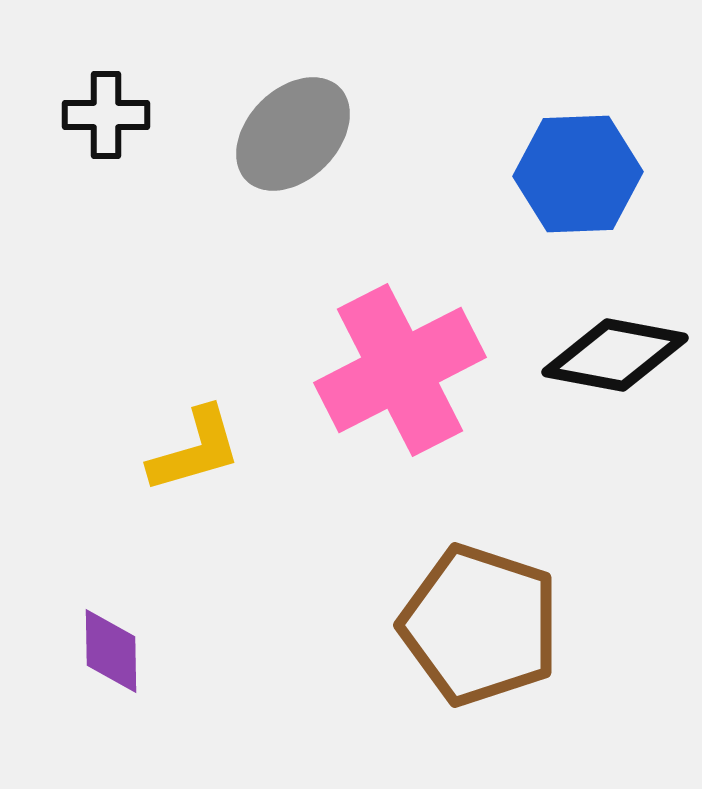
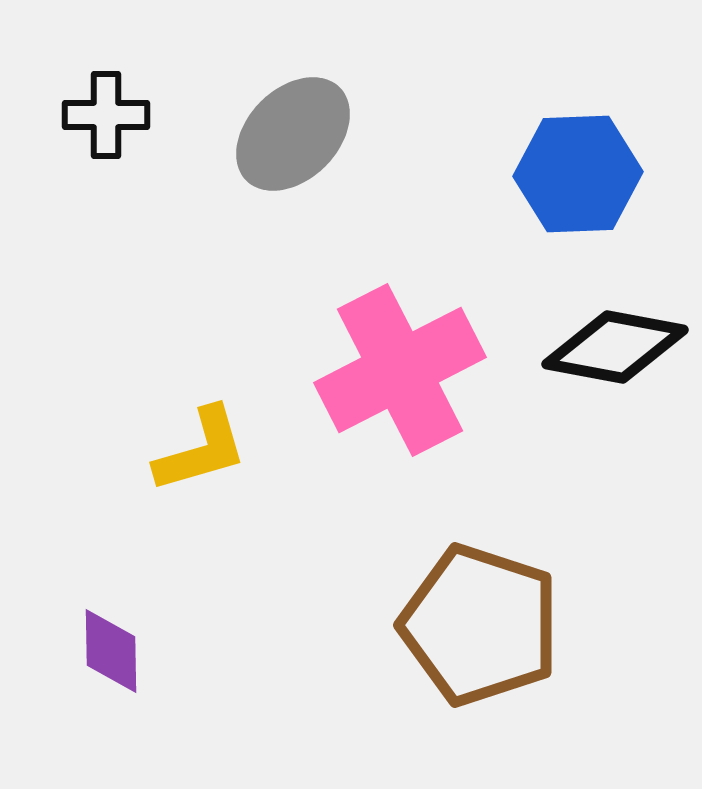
black diamond: moved 8 px up
yellow L-shape: moved 6 px right
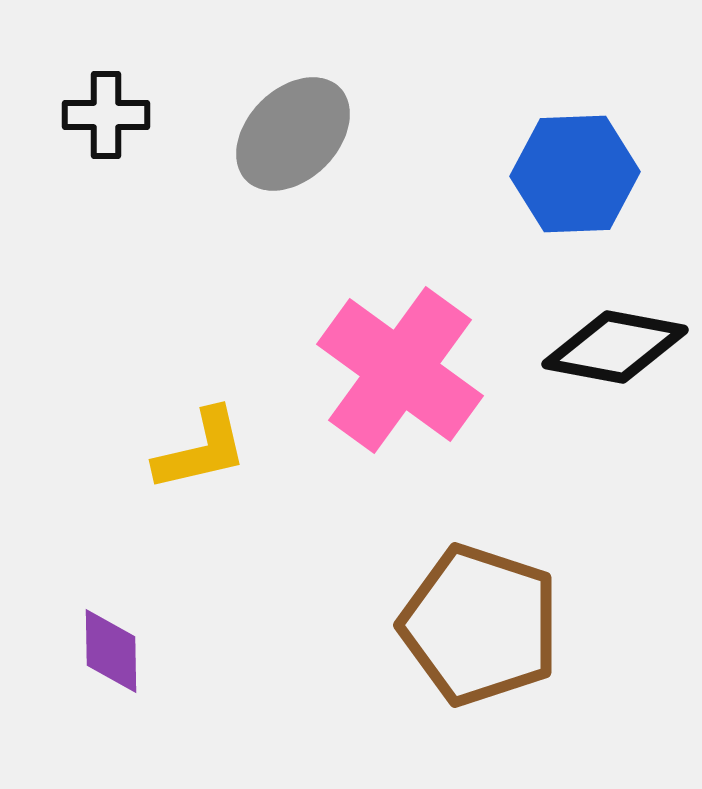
blue hexagon: moved 3 px left
pink cross: rotated 27 degrees counterclockwise
yellow L-shape: rotated 3 degrees clockwise
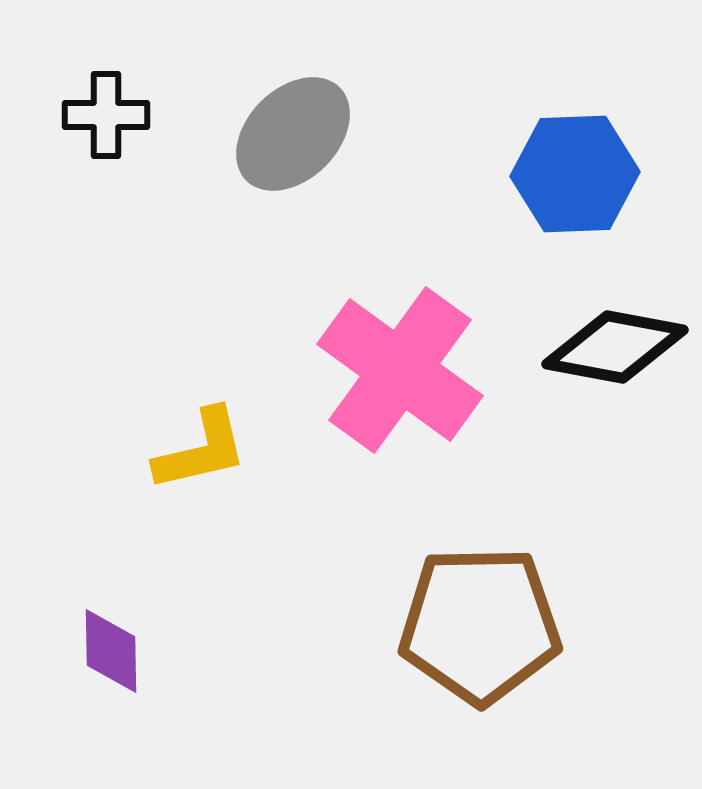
brown pentagon: rotated 19 degrees counterclockwise
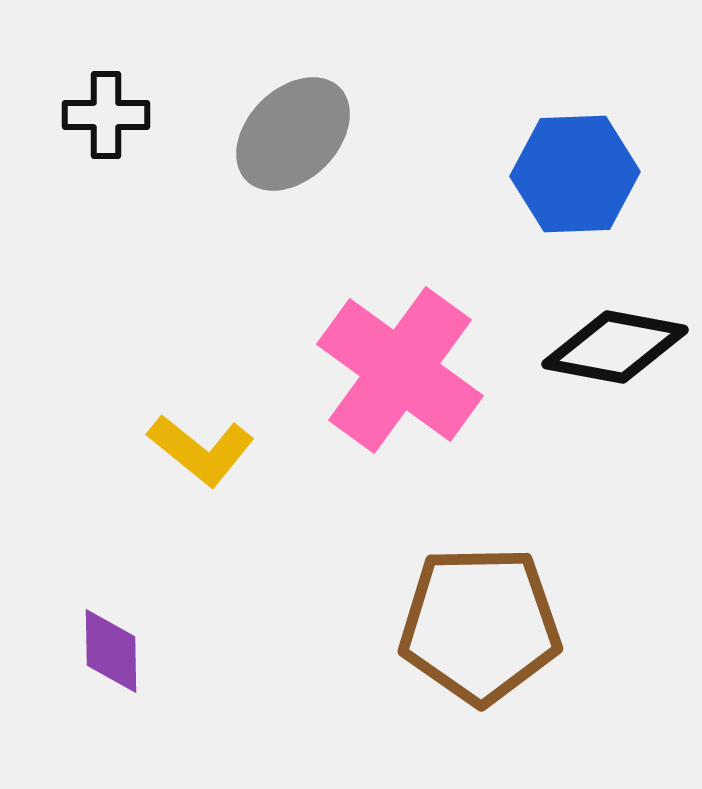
yellow L-shape: rotated 52 degrees clockwise
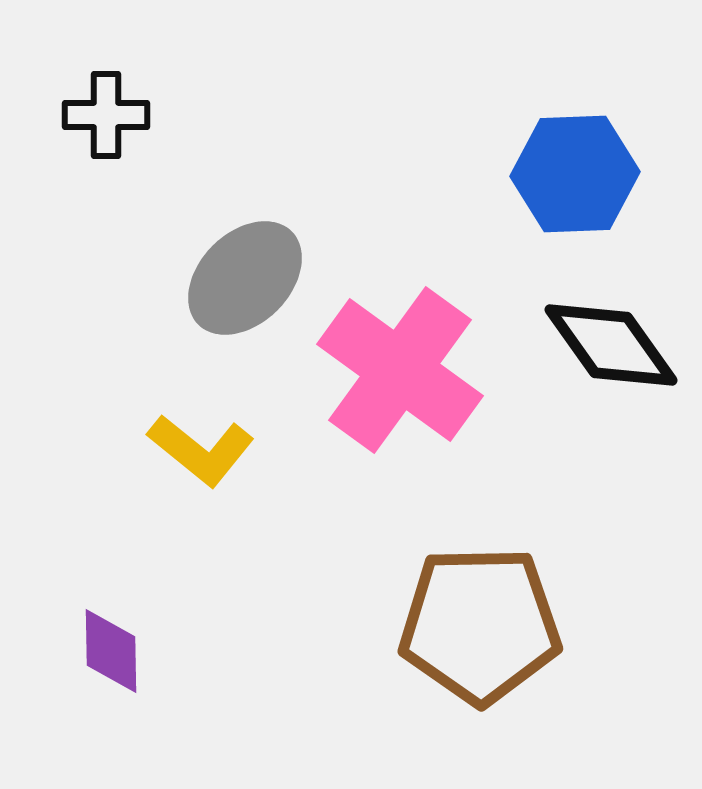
gray ellipse: moved 48 px left, 144 px down
black diamond: moved 4 px left, 2 px up; rotated 44 degrees clockwise
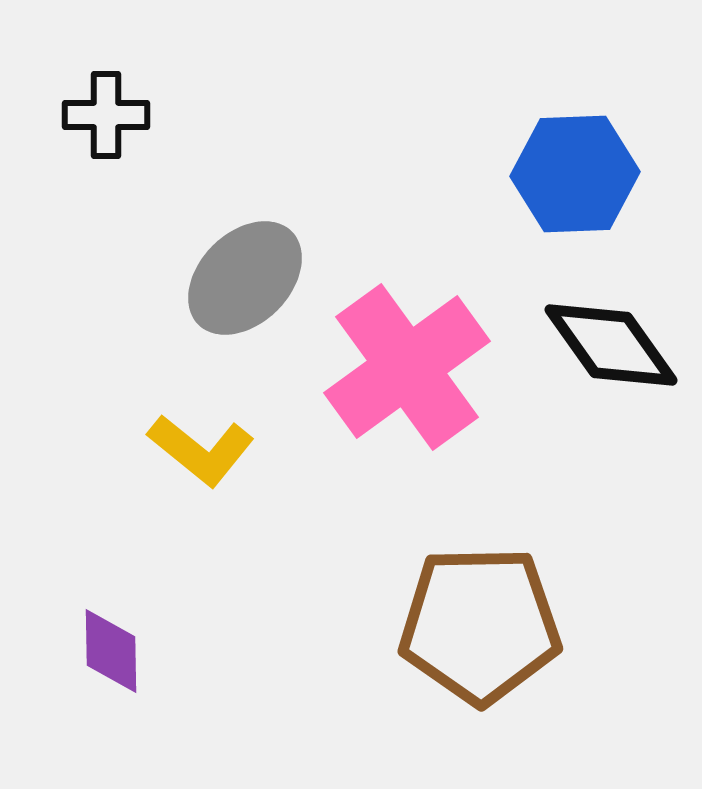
pink cross: moved 7 px right, 3 px up; rotated 18 degrees clockwise
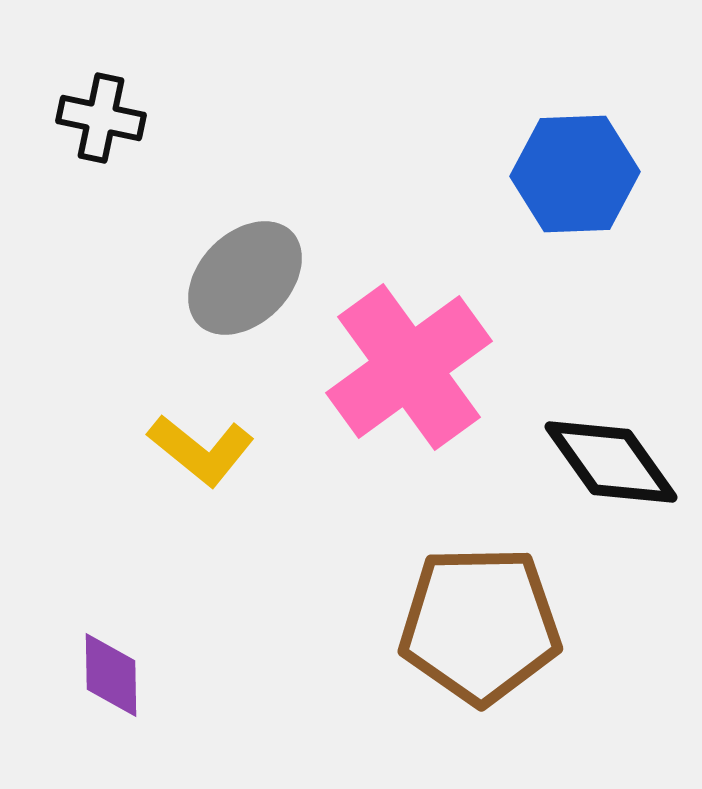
black cross: moved 5 px left, 3 px down; rotated 12 degrees clockwise
black diamond: moved 117 px down
pink cross: moved 2 px right
purple diamond: moved 24 px down
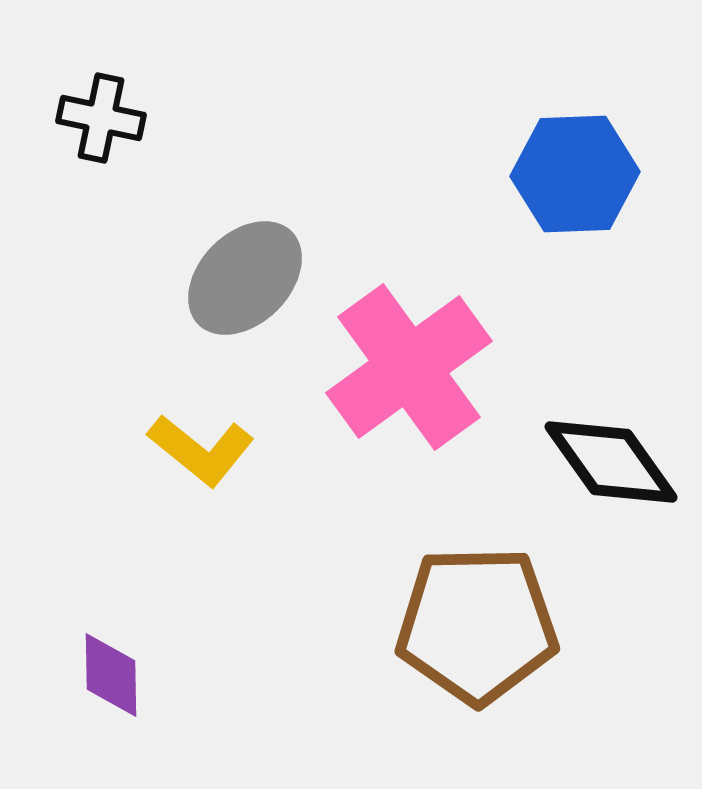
brown pentagon: moved 3 px left
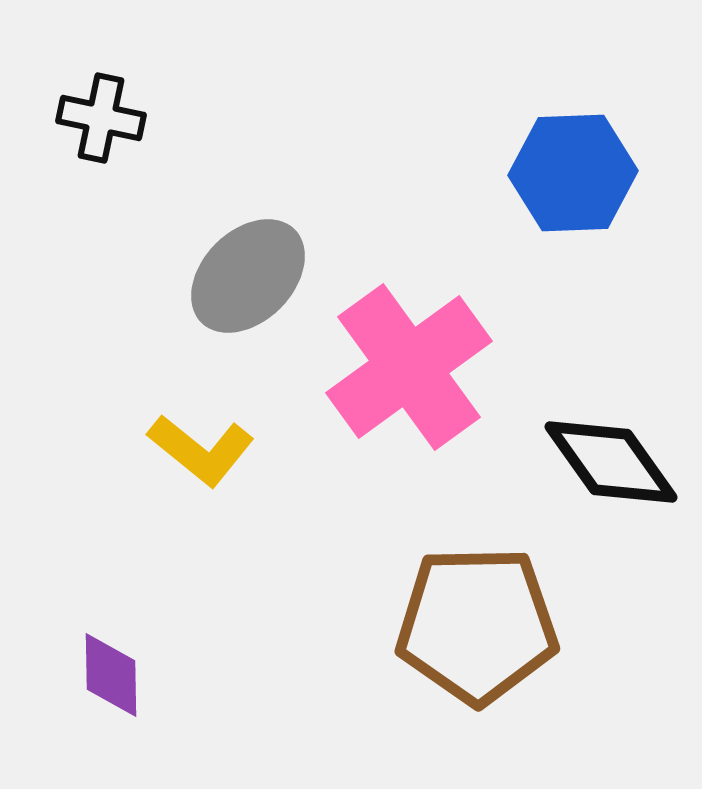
blue hexagon: moved 2 px left, 1 px up
gray ellipse: moved 3 px right, 2 px up
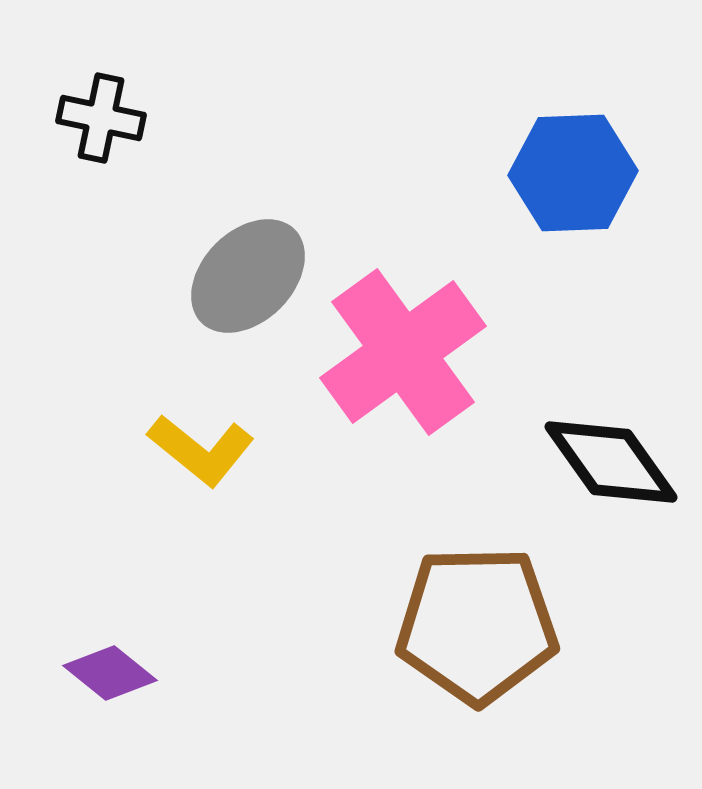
pink cross: moved 6 px left, 15 px up
purple diamond: moved 1 px left, 2 px up; rotated 50 degrees counterclockwise
